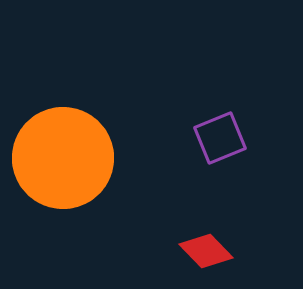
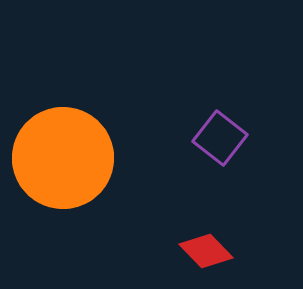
purple square: rotated 30 degrees counterclockwise
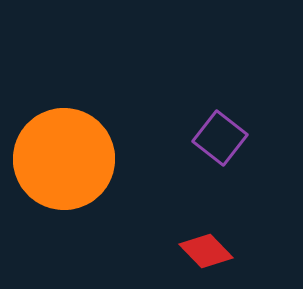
orange circle: moved 1 px right, 1 px down
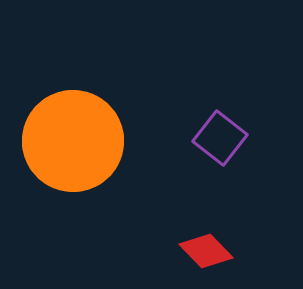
orange circle: moved 9 px right, 18 px up
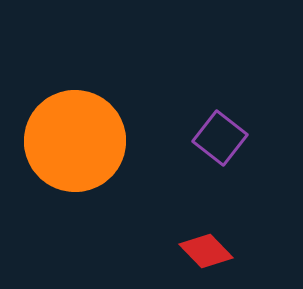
orange circle: moved 2 px right
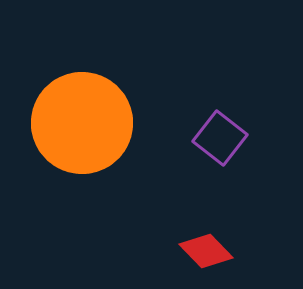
orange circle: moved 7 px right, 18 px up
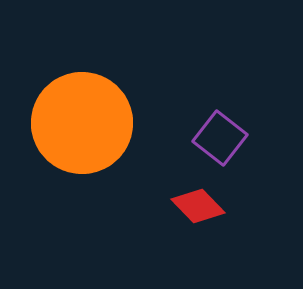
red diamond: moved 8 px left, 45 px up
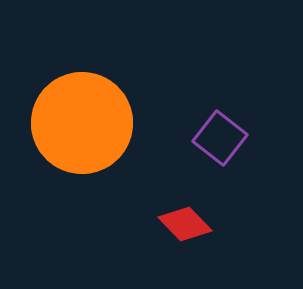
red diamond: moved 13 px left, 18 px down
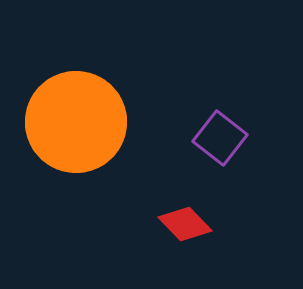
orange circle: moved 6 px left, 1 px up
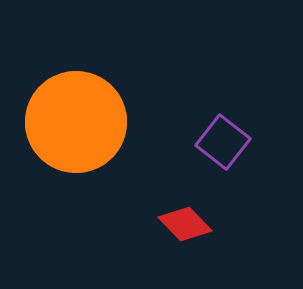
purple square: moved 3 px right, 4 px down
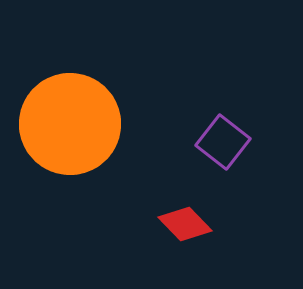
orange circle: moved 6 px left, 2 px down
